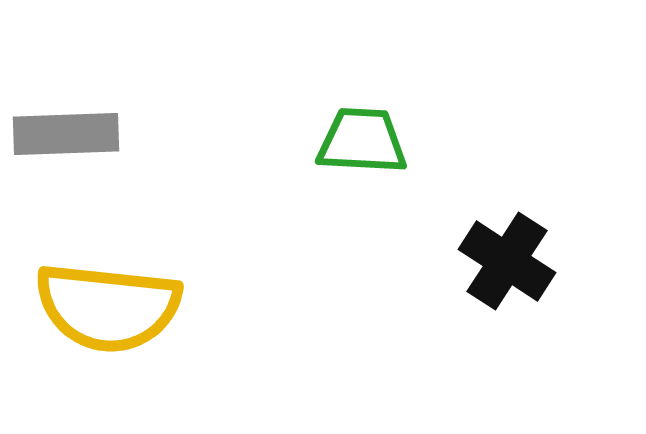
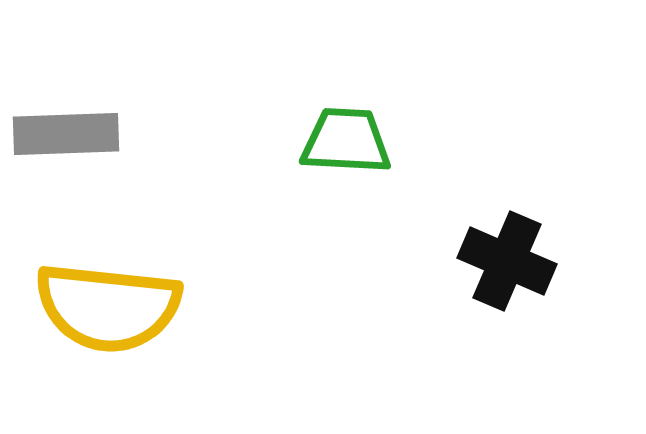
green trapezoid: moved 16 px left
black cross: rotated 10 degrees counterclockwise
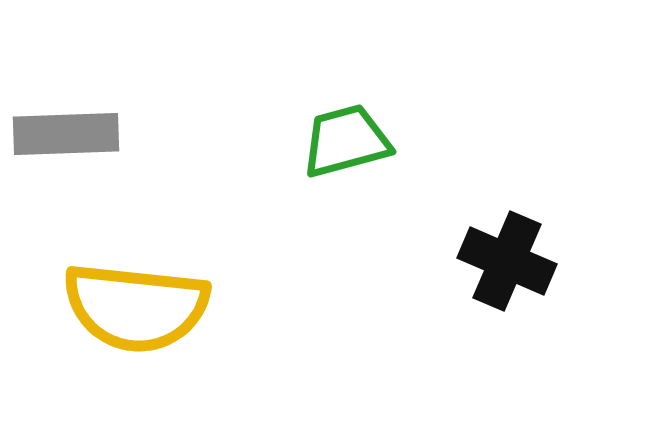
green trapezoid: rotated 18 degrees counterclockwise
yellow semicircle: moved 28 px right
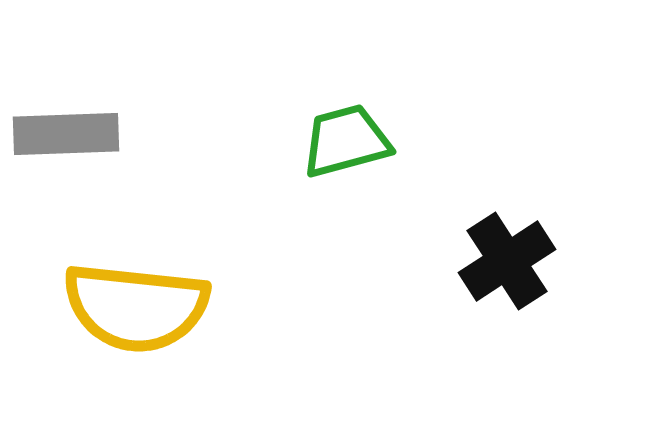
black cross: rotated 34 degrees clockwise
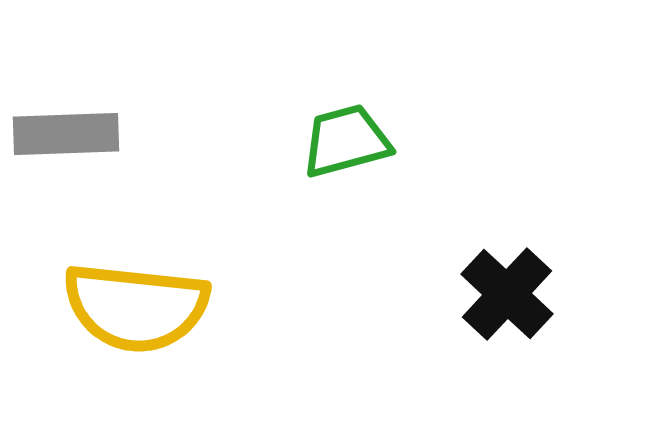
black cross: moved 33 px down; rotated 14 degrees counterclockwise
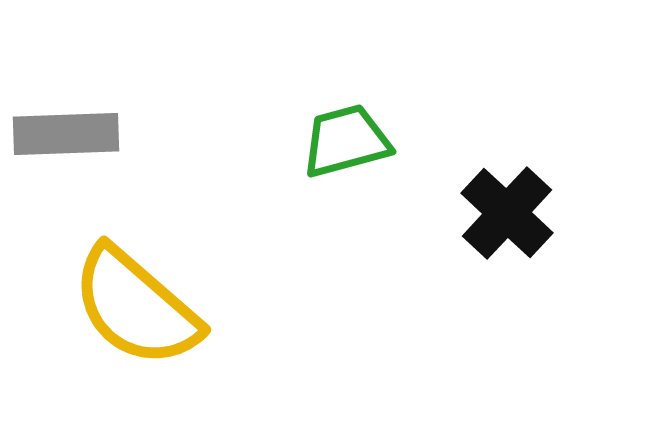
black cross: moved 81 px up
yellow semicircle: rotated 35 degrees clockwise
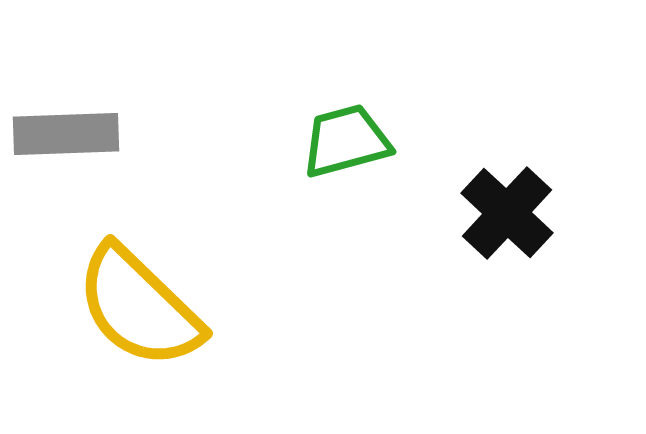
yellow semicircle: moved 3 px right; rotated 3 degrees clockwise
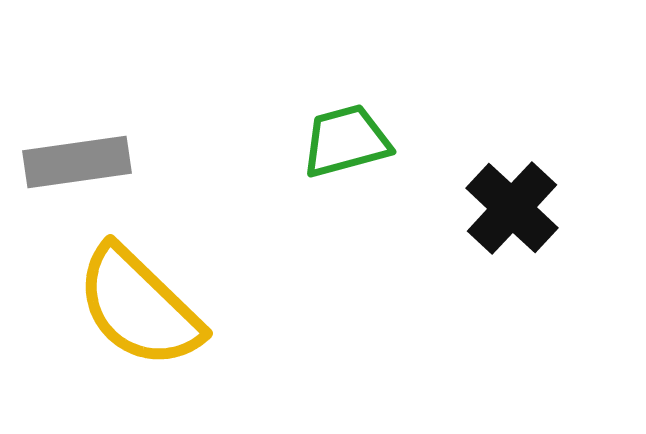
gray rectangle: moved 11 px right, 28 px down; rotated 6 degrees counterclockwise
black cross: moved 5 px right, 5 px up
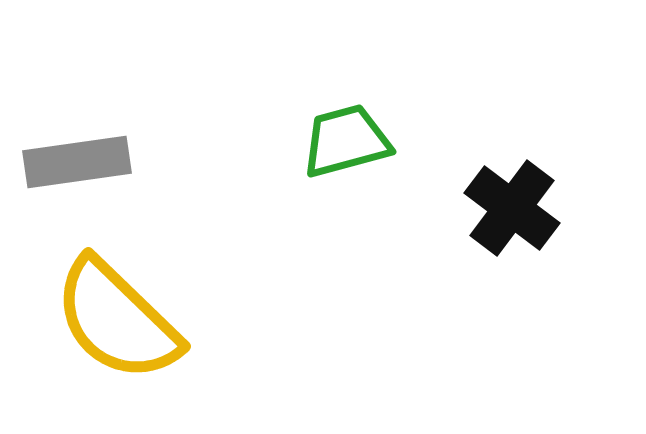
black cross: rotated 6 degrees counterclockwise
yellow semicircle: moved 22 px left, 13 px down
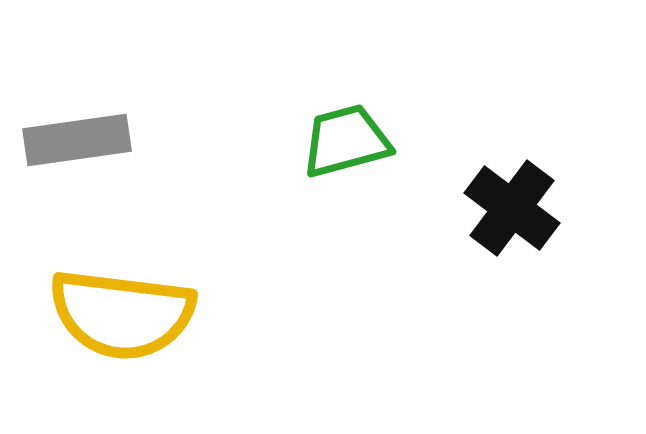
gray rectangle: moved 22 px up
yellow semicircle: moved 5 px right, 6 px up; rotated 37 degrees counterclockwise
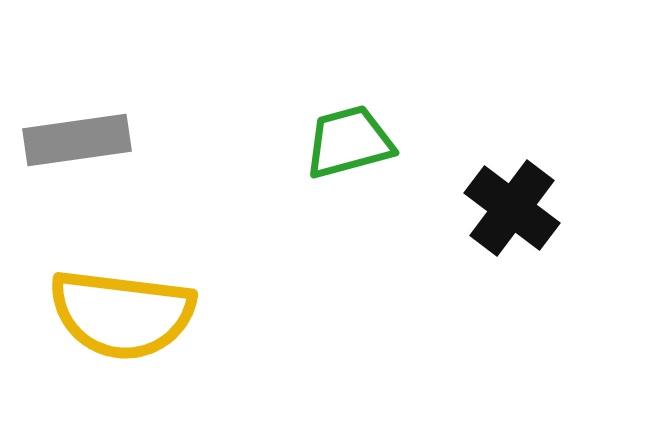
green trapezoid: moved 3 px right, 1 px down
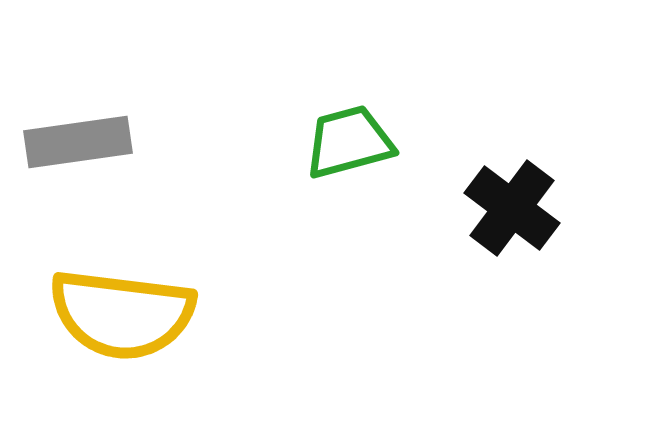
gray rectangle: moved 1 px right, 2 px down
